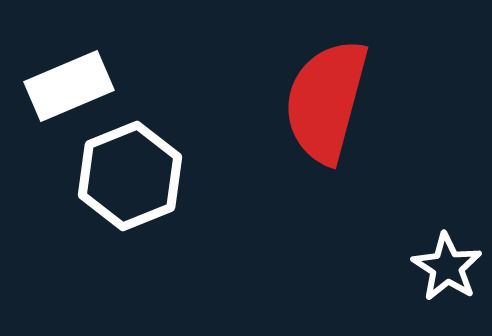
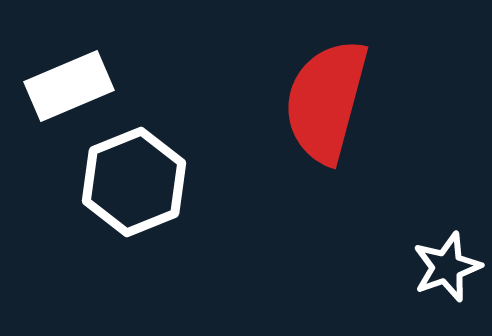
white hexagon: moved 4 px right, 6 px down
white star: rotated 20 degrees clockwise
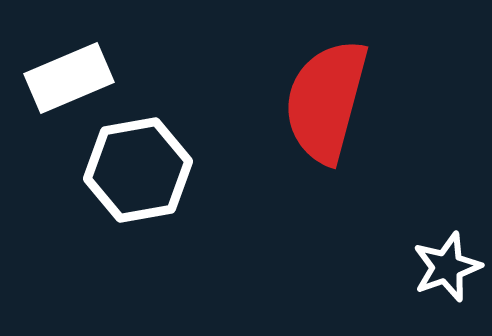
white rectangle: moved 8 px up
white hexagon: moved 4 px right, 12 px up; rotated 12 degrees clockwise
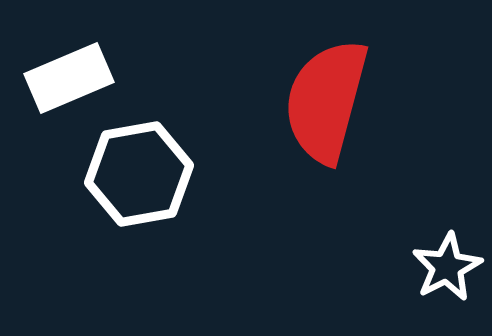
white hexagon: moved 1 px right, 4 px down
white star: rotated 8 degrees counterclockwise
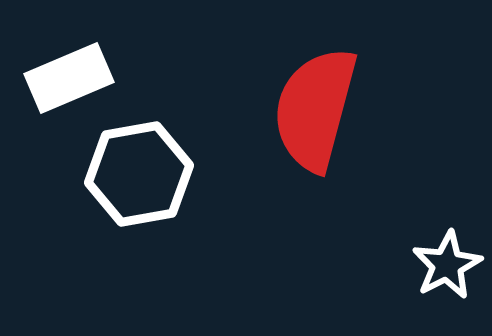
red semicircle: moved 11 px left, 8 px down
white star: moved 2 px up
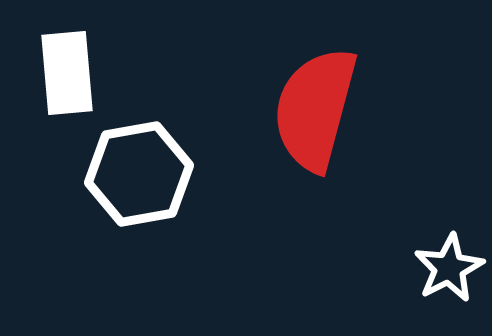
white rectangle: moved 2 px left, 5 px up; rotated 72 degrees counterclockwise
white star: moved 2 px right, 3 px down
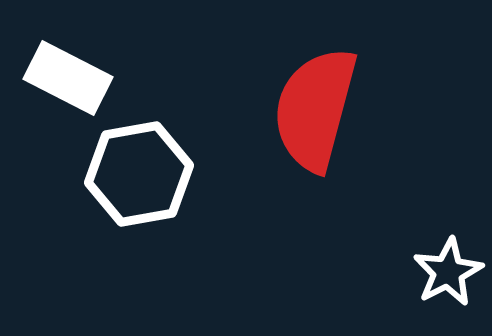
white rectangle: moved 1 px right, 5 px down; rotated 58 degrees counterclockwise
white star: moved 1 px left, 4 px down
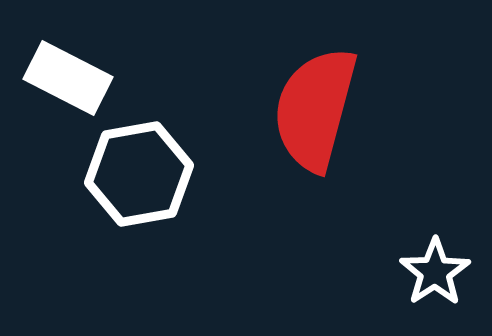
white star: moved 13 px left; rotated 6 degrees counterclockwise
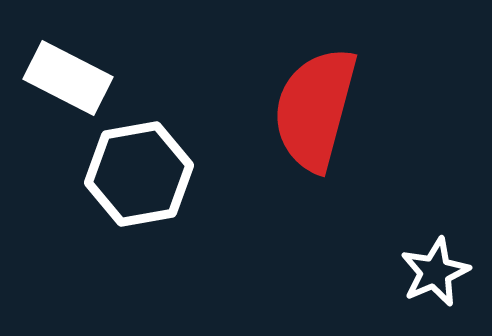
white star: rotated 10 degrees clockwise
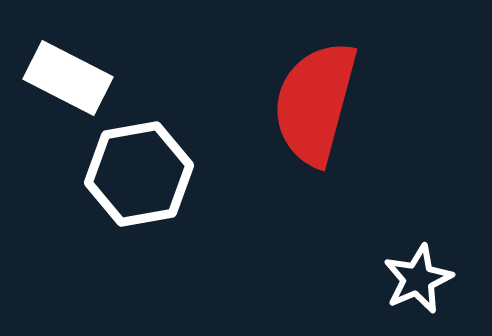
red semicircle: moved 6 px up
white star: moved 17 px left, 7 px down
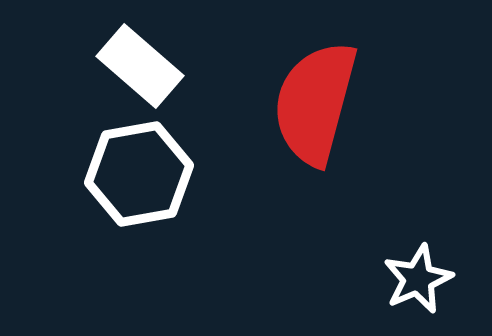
white rectangle: moved 72 px right, 12 px up; rotated 14 degrees clockwise
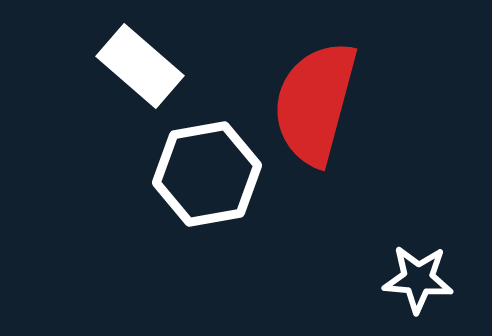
white hexagon: moved 68 px right
white star: rotated 28 degrees clockwise
